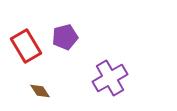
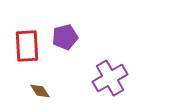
red rectangle: moved 1 px right; rotated 28 degrees clockwise
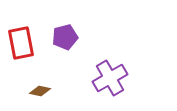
red rectangle: moved 6 px left, 3 px up; rotated 8 degrees counterclockwise
brown diamond: rotated 45 degrees counterclockwise
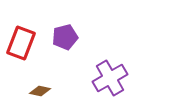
red rectangle: rotated 32 degrees clockwise
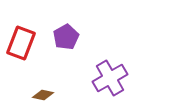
purple pentagon: moved 1 px right; rotated 15 degrees counterclockwise
brown diamond: moved 3 px right, 4 px down
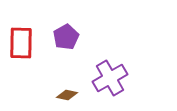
red rectangle: rotated 20 degrees counterclockwise
brown diamond: moved 24 px right
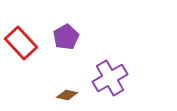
red rectangle: rotated 44 degrees counterclockwise
